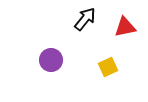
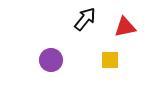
yellow square: moved 2 px right, 7 px up; rotated 24 degrees clockwise
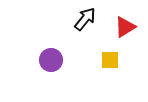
red triangle: rotated 20 degrees counterclockwise
